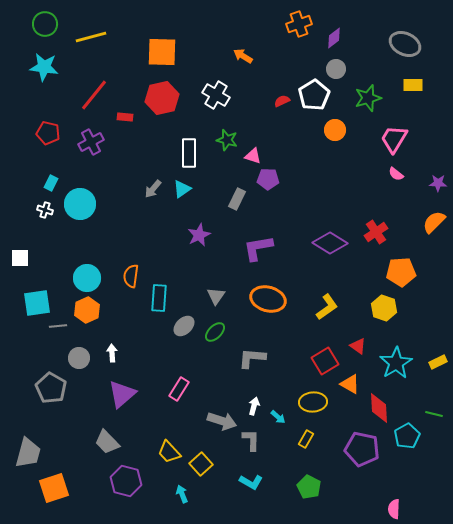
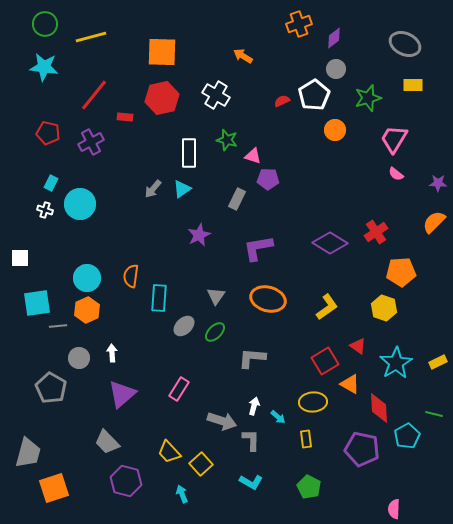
yellow rectangle at (306, 439): rotated 36 degrees counterclockwise
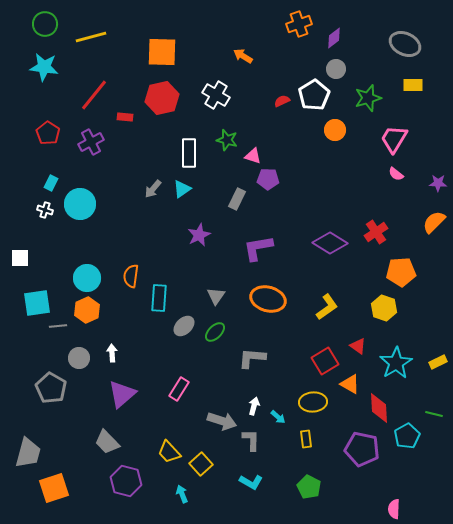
red pentagon at (48, 133): rotated 20 degrees clockwise
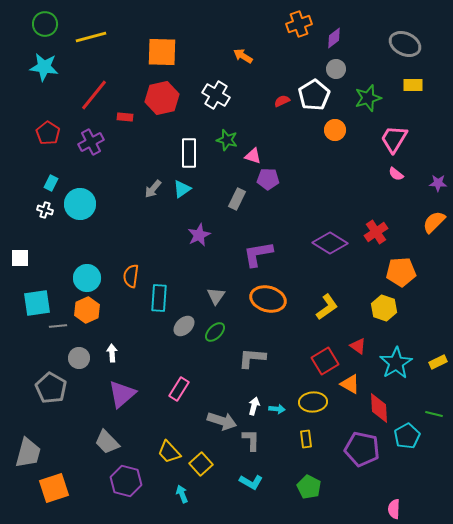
purple L-shape at (258, 248): moved 6 px down
cyan arrow at (278, 417): moved 1 px left, 8 px up; rotated 35 degrees counterclockwise
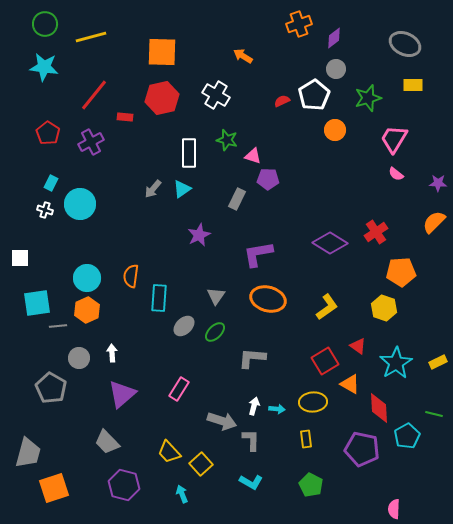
purple hexagon at (126, 481): moved 2 px left, 4 px down
green pentagon at (309, 487): moved 2 px right, 2 px up
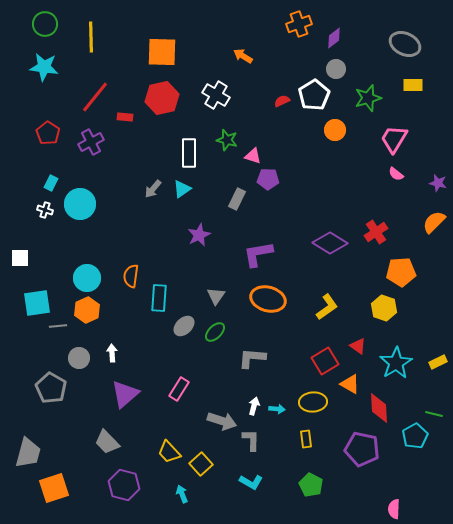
yellow line at (91, 37): rotated 76 degrees counterclockwise
red line at (94, 95): moved 1 px right, 2 px down
purple star at (438, 183): rotated 12 degrees clockwise
purple triangle at (122, 394): moved 3 px right
cyan pentagon at (407, 436): moved 8 px right
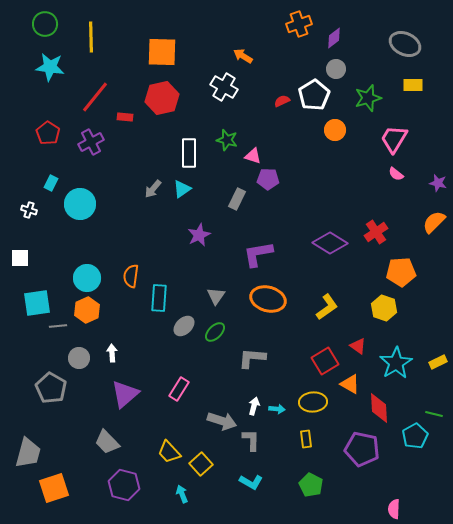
cyan star at (44, 67): moved 6 px right
white cross at (216, 95): moved 8 px right, 8 px up
white cross at (45, 210): moved 16 px left
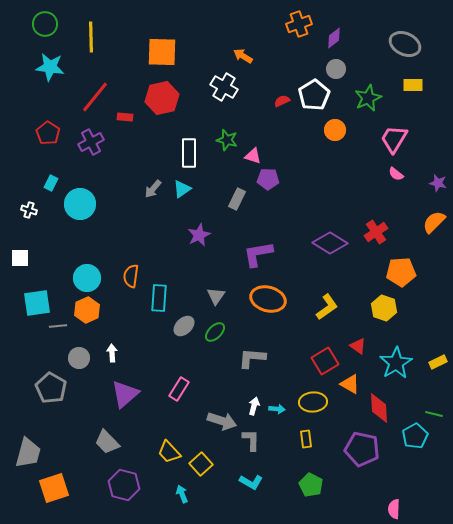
green star at (368, 98): rotated 8 degrees counterclockwise
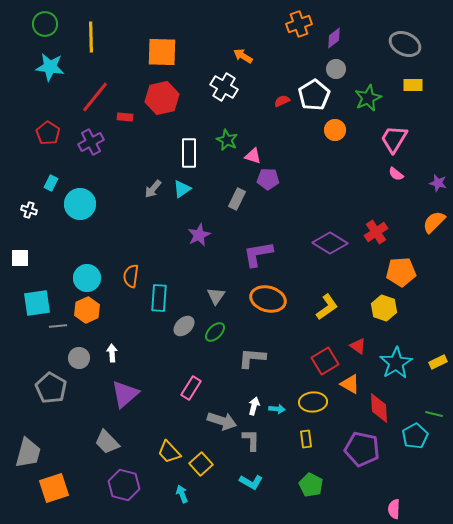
green star at (227, 140): rotated 10 degrees clockwise
pink rectangle at (179, 389): moved 12 px right, 1 px up
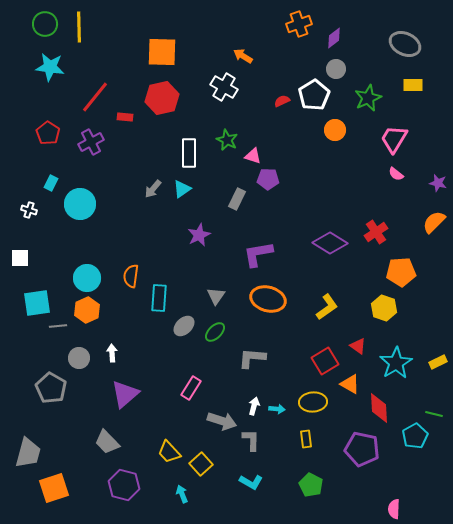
yellow line at (91, 37): moved 12 px left, 10 px up
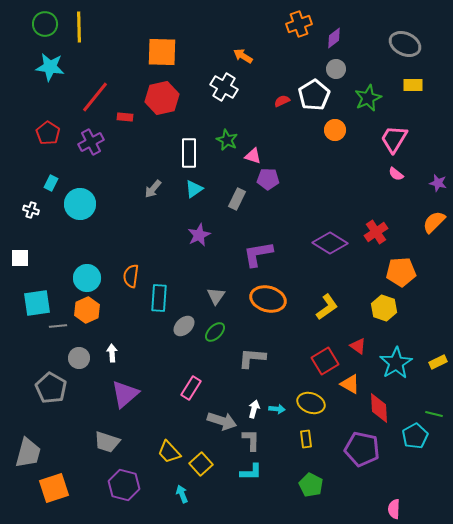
cyan triangle at (182, 189): moved 12 px right
white cross at (29, 210): moved 2 px right
yellow ellipse at (313, 402): moved 2 px left, 1 px down; rotated 24 degrees clockwise
white arrow at (254, 406): moved 3 px down
gray trapezoid at (107, 442): rotated 28 degrees counterclockwise
cyan L-shape at (251, 482): moved 10 px up; rotated 30 degrees counterclockwise
